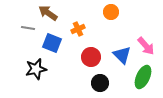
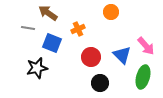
black star: moved 1 px right, 1 px up
green ellipse: rotated 10 degrees counterclockwise
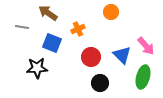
gray line: moved 6 px left, 1 px up
black star: rotated 10 degrees clockwise
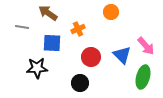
blue square: rotated 18 degrees counterclockwise
black circle: moved 20 px left
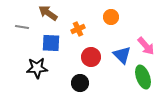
orange circle: moved 5 px down
blue square: moved 1 px left
green ellipse: rotated 35 degrees counterclockwise
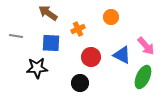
gray line: moved 6 px left, 9 px down
blue triangle: rotated 18 degrees counterclockwise
green ellipse: rotated 45 degrees clockwise
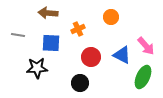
brown arrow: rotated 30 degrees counterclockwise
gray line: moved 2 px right, 1 px up
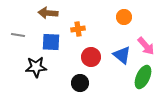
orange circle: moved 13 px right
orange cross: rotated 16 degrees clockwise
blue square: moved 1 px up
blue triangle: rotated 12 degrees clockwise
black star: moved 1 px left, 1 px up
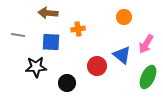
pink arrow: moved 2 px up; rotated 72 degrees clockwise
red circle: moved 6 px right, 9 px down
green ellipse: moved 5 px right
black circle: moved 13 px left
